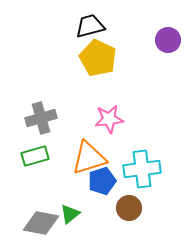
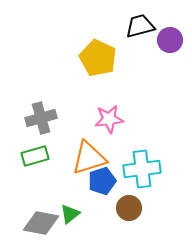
black trapezoid: moved 50 px right
purple circle: moved 2 px right
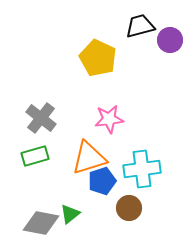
gray cross: rotated 36 degrees counterclockwise
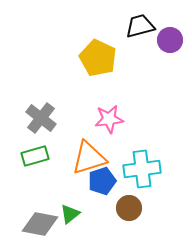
gray diamond: moved 1 px left, 1 px down
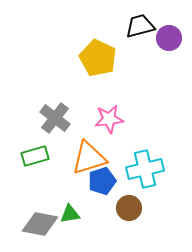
purple circle: moved 1 px left, 2 px up
gray cross: moved 14 px right
cyan cross: moved 3 px right; rotated 6 degrees counterclockwise
green triangle: rotated 30 degrees clockwise
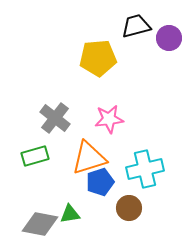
black trapezoid: moved 4 px left
yellow pentagon: rotated 30 degrees counterclockwise
blue pentagon: moved 2 px left, 1 px down
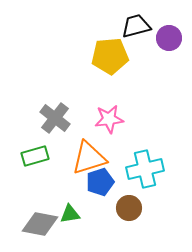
yellow pentagon: moved 12 px right, 2 px up
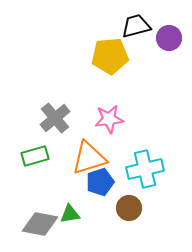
gray cross: rotated 12 degrees clockwise
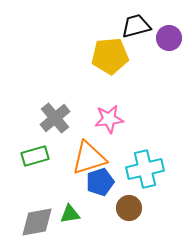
gray diamond: moved 3 px left, 2 px up; rotated 21 degrees counterclockwise
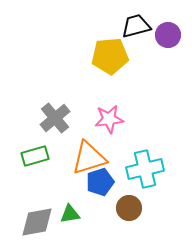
purple circle: moved 1 px left, 3 px up
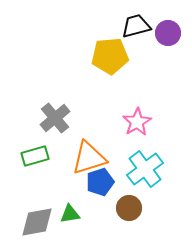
purple circle: moved 2 px up
pink star: moved 28 px right, 3 px down; rotated 24 degrees counterclockwise
cyan cross: rotated 24 degrees counterclockwise
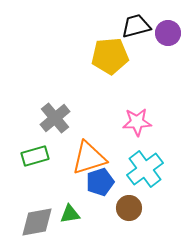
pink star: rotated 28 degrees clockwise
